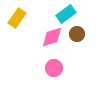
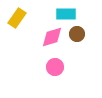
cyan rectangle: rotated 36 degrees clockwise
pink circle: moved 1 px right, 1 px up
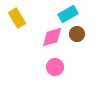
cyan rectangle: moved 2 px right; rotated 30 degrees counterclockwise
yellow rectangle: rotated 66 degrees counterclockwise
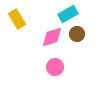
yellow rectangle: moved 1 px down
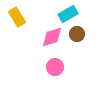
yellow rectangle: moved 2 px up
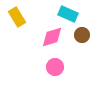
cyan rectangle: rotated 54 degrees clockwise
brown circle: moved 5 px right, 1 px down
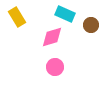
cyan rectangle: moved 3 px left
brown circle: moved 9 px right, 10 px up
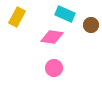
yellow rectangle: rotated 60 degrees clockwise
pink diamond: rotated 25 degrees clockwise
pink circle: moved 1 px left, 1 px down
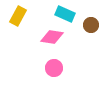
yellow rectangle: moved 1 px right, 1 px up
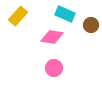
yellow rectangle: rotated 12 degrees clockwise
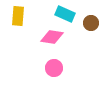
yellow rectangle: rotated 36 degrees counterclockwise
brown circle: moved 2 px up
